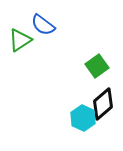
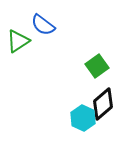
green triangle: moved 2 px left, 1 px down
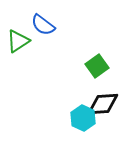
black diamond: rotated 36 degrees clockwise
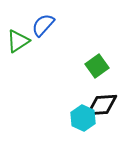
blue semicircle: rotated 95 degrees clockwise
black diamond: moved 1 px left, 1 px down
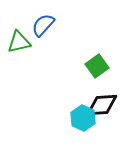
green triangle: moved 1 px right, 1 px down; rotated 20 degrees clockwise
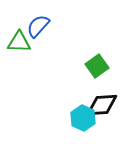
blue semicircle: moved 5 px left, 1 px down
green triangle: rotated 15 degrees clockwise
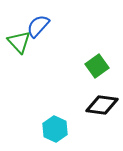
green triangle: rotated 45 degrees clockwise
black diamond: rotated 12 degrees clockwise
cyan hexagon: moved 28 px left, 11 px down
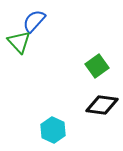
blue semicircle: moved 4 px left, 5 px up
cyan hexagon: moved 2 px left, 1 px down
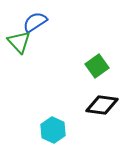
blue semicircle: moved 1 px right, 1 px down; rotated 15 degrees clockwise
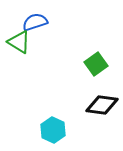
blue semicircle: rotated 15 degrees clockwise
green triangle: rotated 15 degrees counterclockwise
green square: moved 1 px left, 2 px up
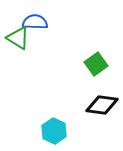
blue semicircle: rotated 20 degrees clockwise
green triangle: moved 1 px left, 4 px up
cyan hexagon: moved 1 px right, 1 px down
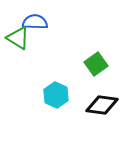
cyan hexagon: moved 2 px right, 36 px up
